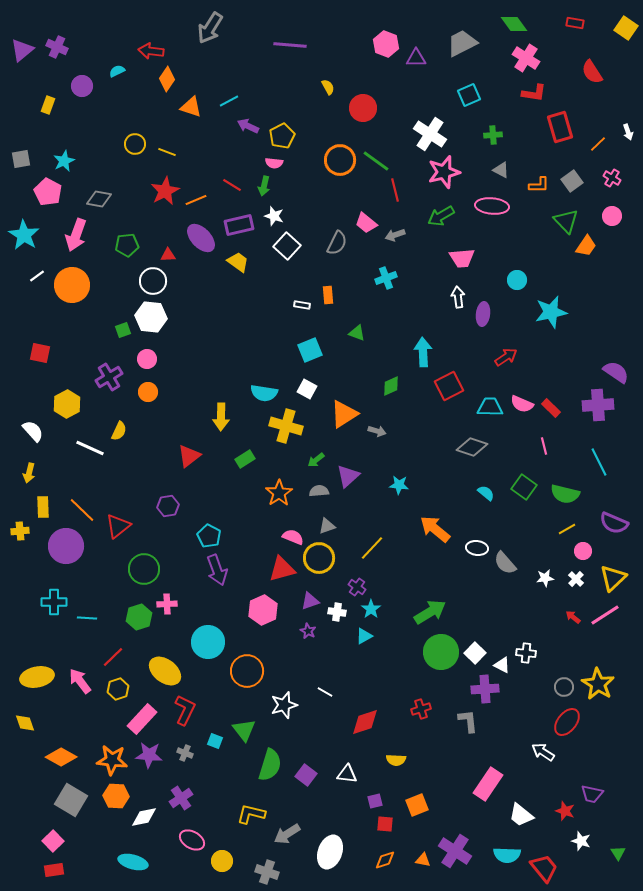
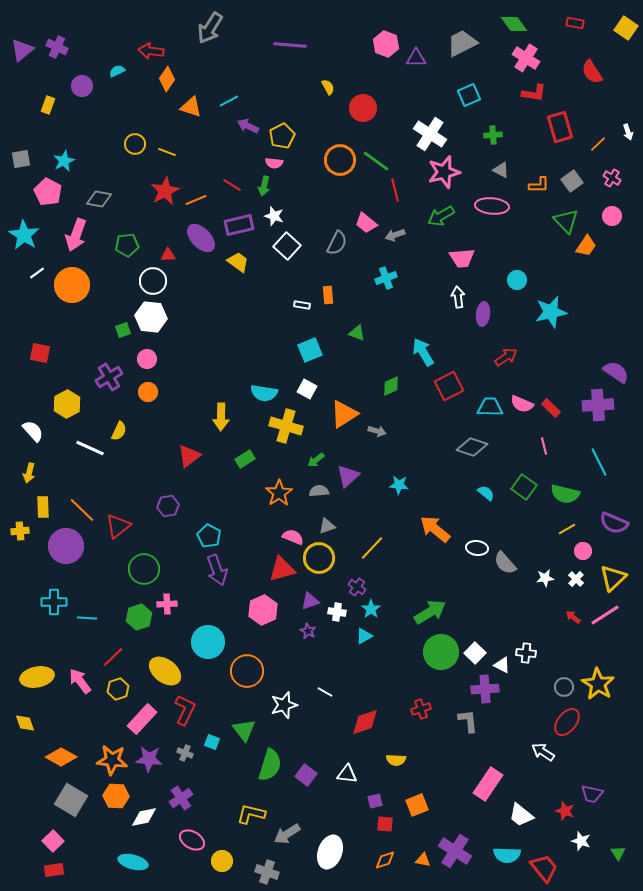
white line at (37, 276): moved 3 px up
cyan arrow at (423, 352): rotated 28 degrees counterclockwise
cyan square at (215, 741): moved 3 px left, 1 px down
purple star at (149, 755): moved 4 px down
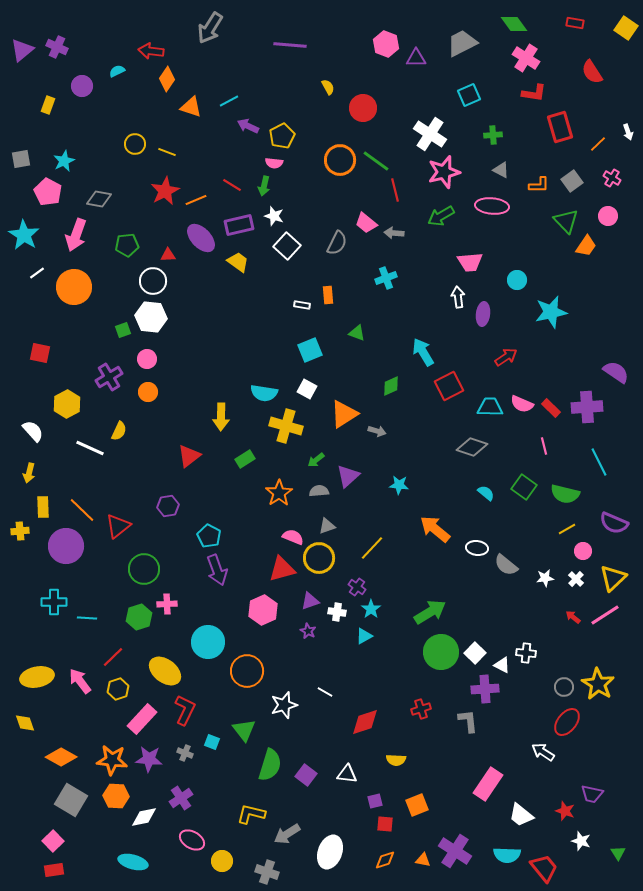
pink circle at (612, 216): moved 4 px left
gray arrow at (395, 235): moved 1 px left, 2 px up; rotated 24 degrees clockwise
pink trapezoid at (462, 258): moved 8 px right, 4 px down
orange circle at (72, 285): moved 2 px right, 2 px down
purple cross at (598, 405): moved 11 px left, 2 px down
gray semicircle at (505, 563): moved 1 px right, 2 px down; rotated 10 degrees counterclockwise
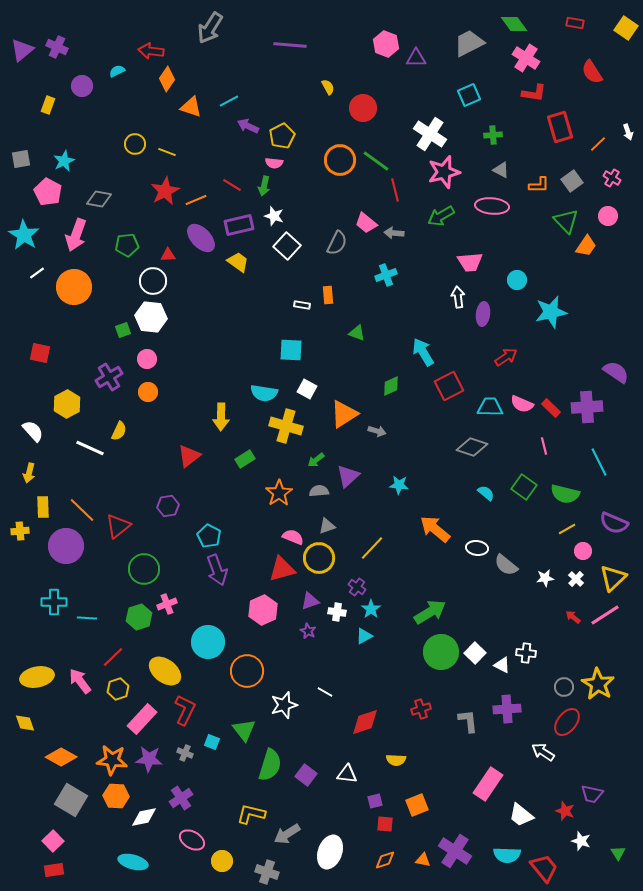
gray trapezoid at (462, 43): moved 7 px right
cyan cross at (386, 278): moved 3 px up
cyan square at (310, 350): moved 19 px left; rotated 25 degrees clockwise
pink cross at (167, 604): rotated 18 degrees counterclockwise
purple cross at (485, 689): moved 22 px right, 20 px down
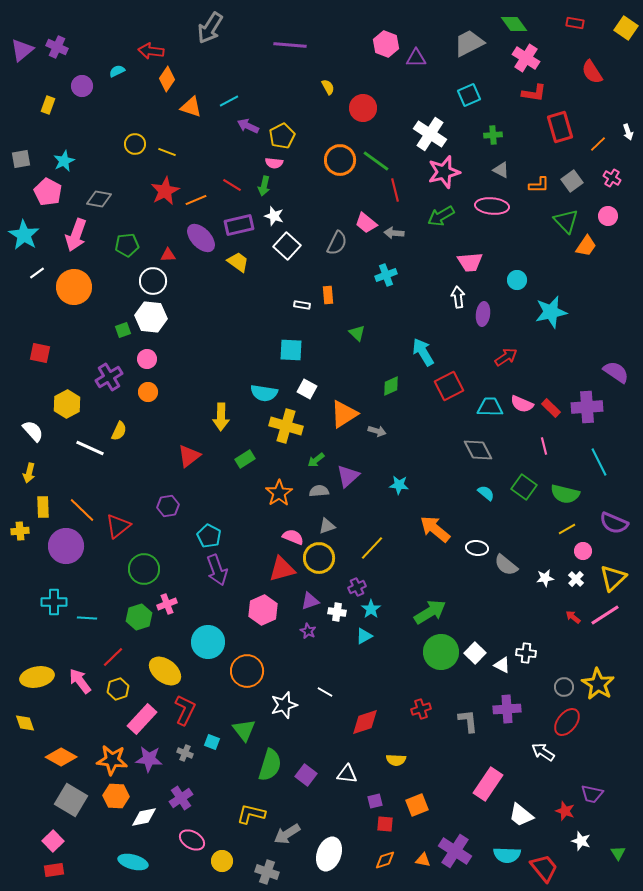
green triangle at (357, 333): rotated 24 degrees clockwise
gray diamond at (472, 447): moved 6 px right, 3 px down; rotated 44 degrees clockwise
purple cross at (357, 587): rotated 30 degrees clockwise
white ellipse at (330, 852): moved 1 px left, 2 px down
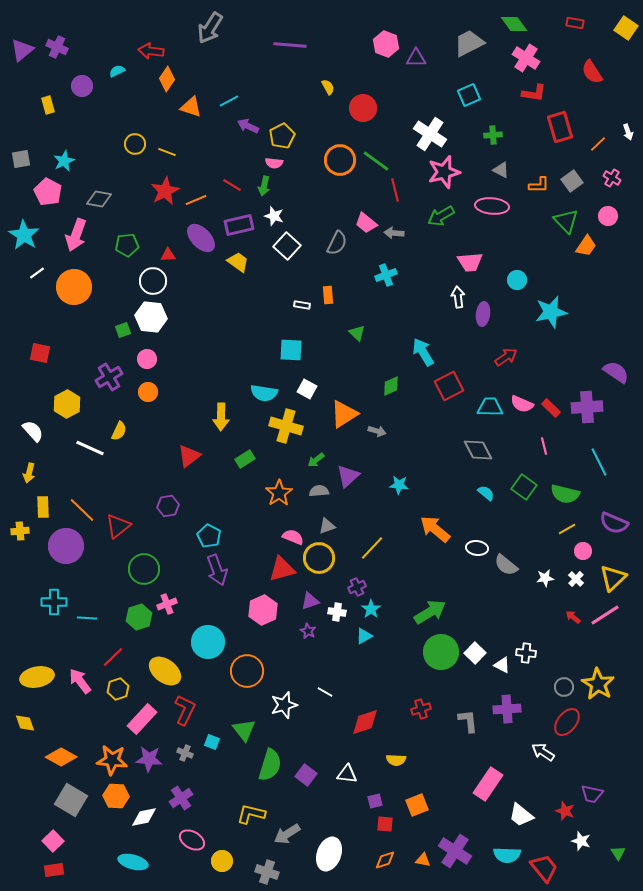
yellow rectangle at (48, 105): rotated 36 degrees counterclockwise
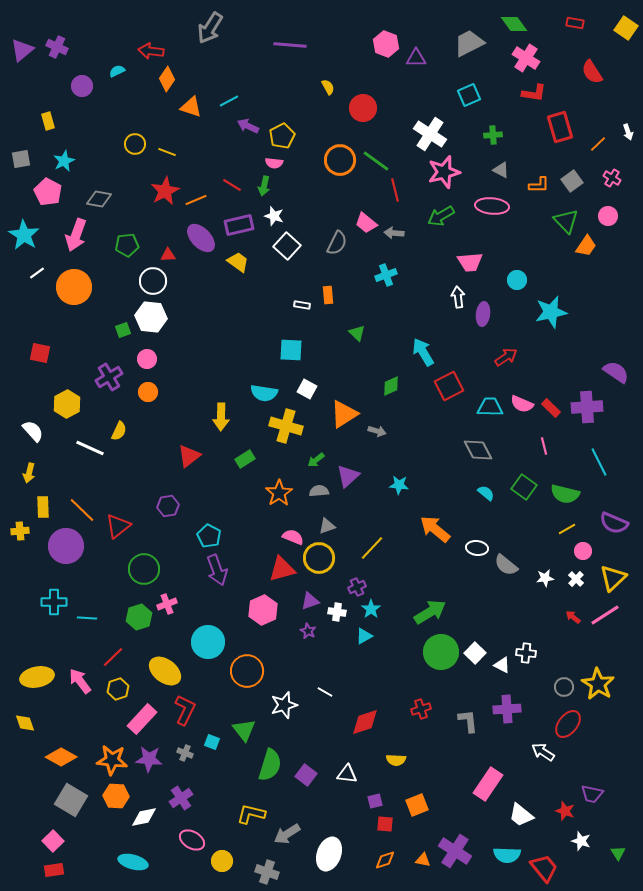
yellow rectangle at (48, 105): moved 16 px down
red ellipse at (567, 722): moved 1 px right, 2 px down
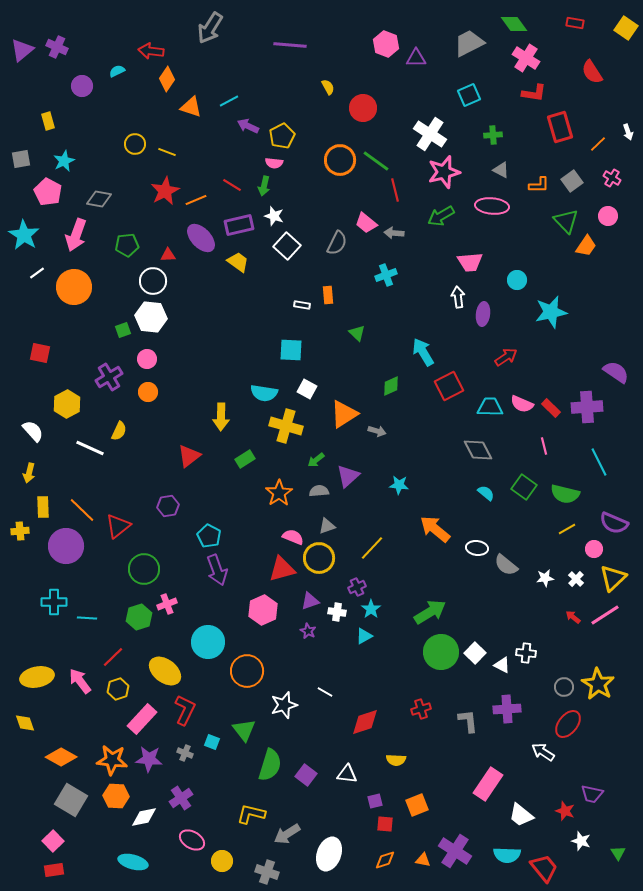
pink circle at (583, 551): moved 11 px right, 2 px up
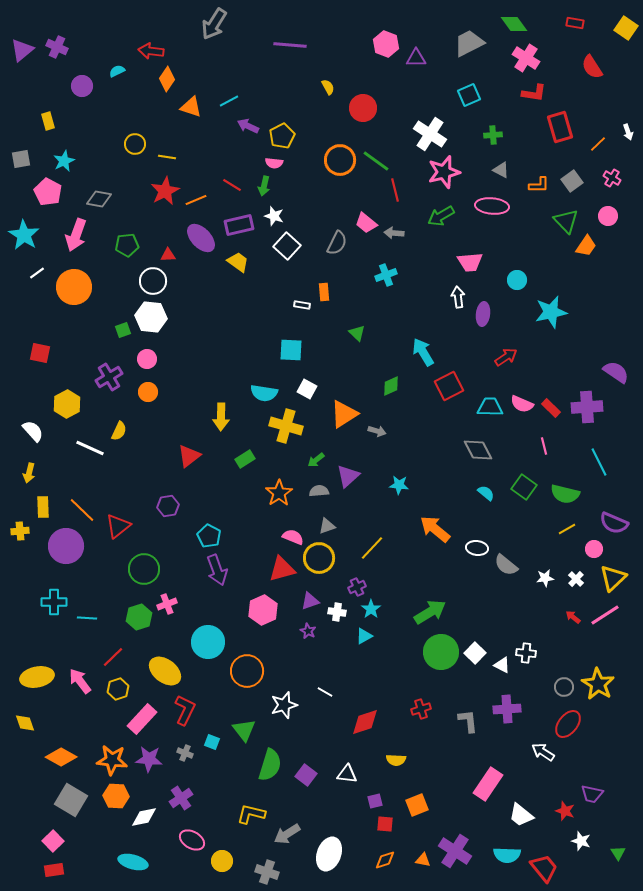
gray arrow at (210, 28): moved 4 px right, 4 px up
red semicircle at (592, 72): moved 5 px up
yellow line at (167, 152): moved 5 px down; rotated 12 degrees counterclockwise
orange rectangle at (328, 295): moved 4 px left, 3 px up
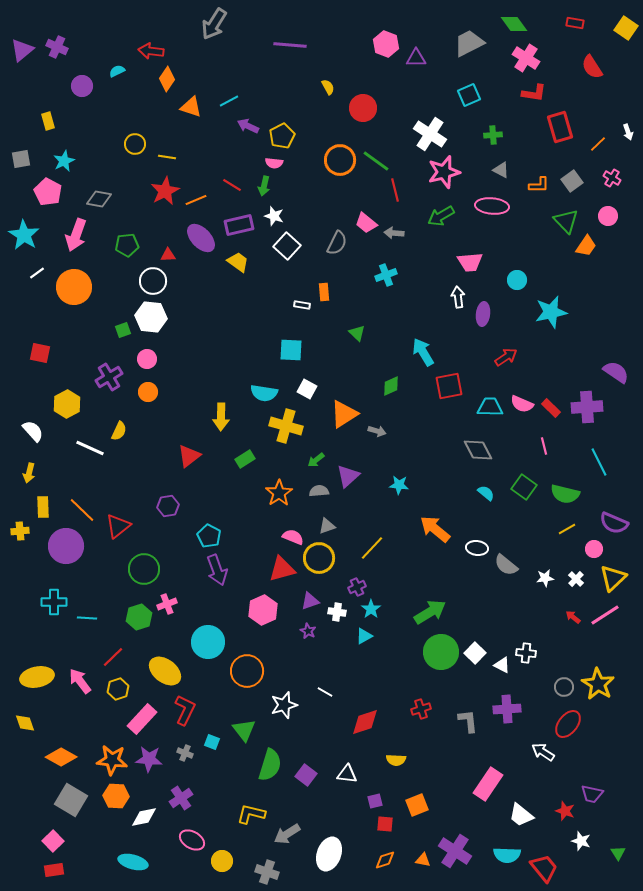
red square at (449, 386): rotated 16 degrees clockwise
